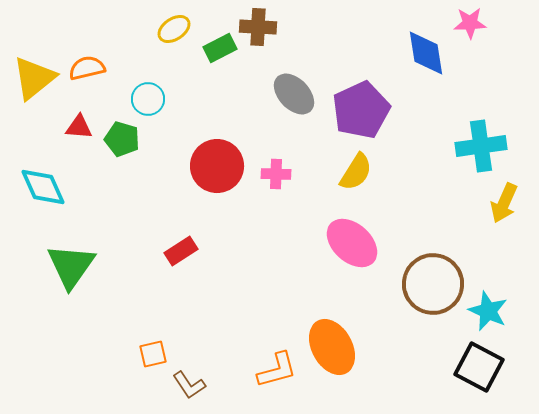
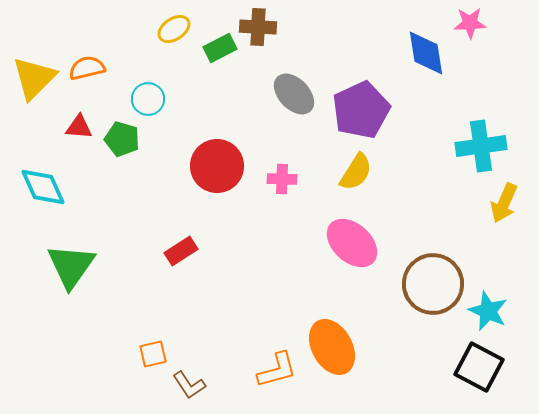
yellow triangle: rotated 6 degrees counterclockwise
pink cross: moved 6 px right, 5 px down
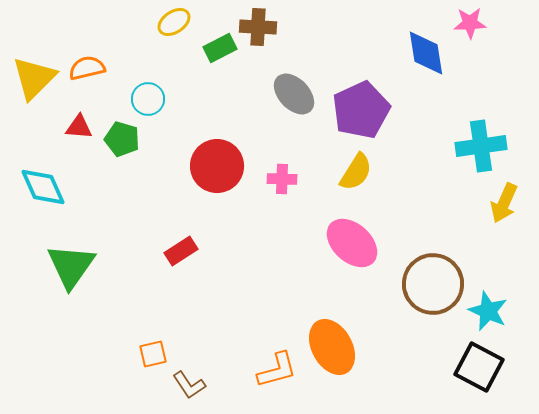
yellow ellipse: moved 7 px up
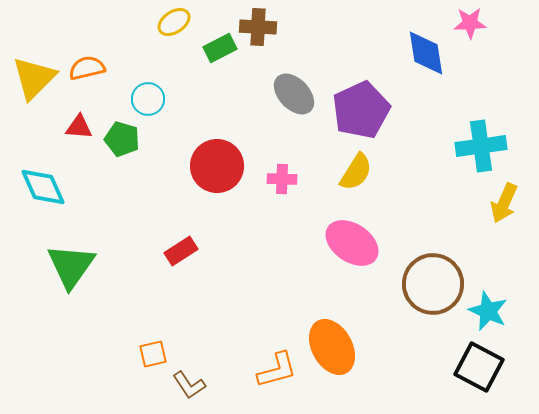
pink ellipse: rotated 8 degrees counterclockwise
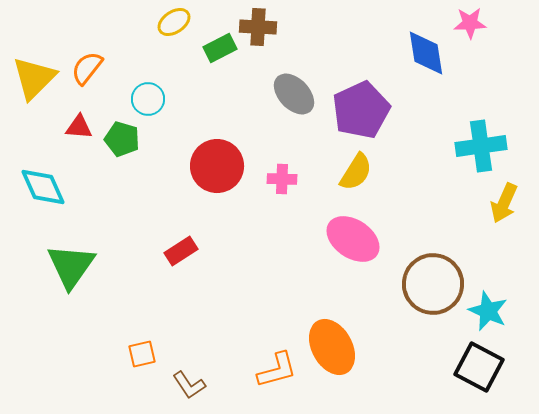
orange semicircle: rotated 39 degrees counterclockwise
pink ellipse: moved 1 px right, 4 px up
orange square: moved 11 px left
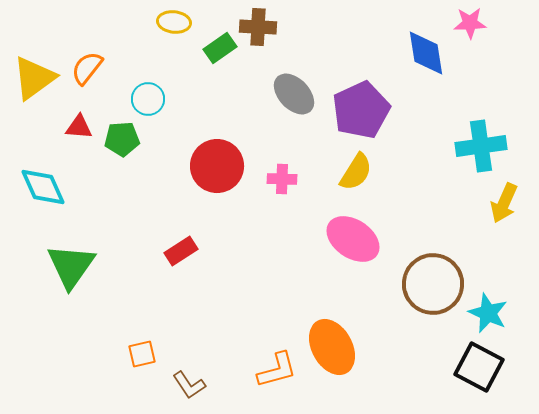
yellow ellipse: rotated 40 degrees clockwise
green rectangle: rotated 8 degrees counterclockwise
yellow triangle: rotated 9 degrees clockwise
green pentagon: rotated 20 degrees counterclockwise
cyan star: moved 2 px down
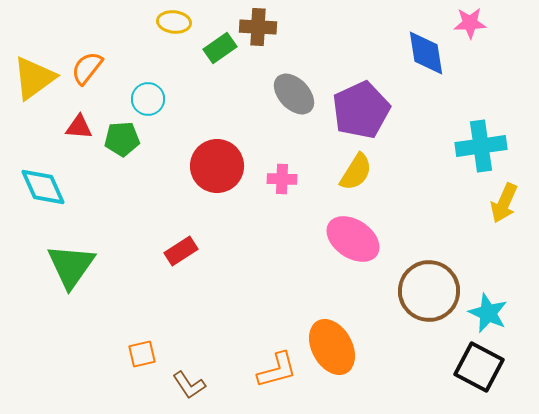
brown circle: moved 4 px left, 7 px down
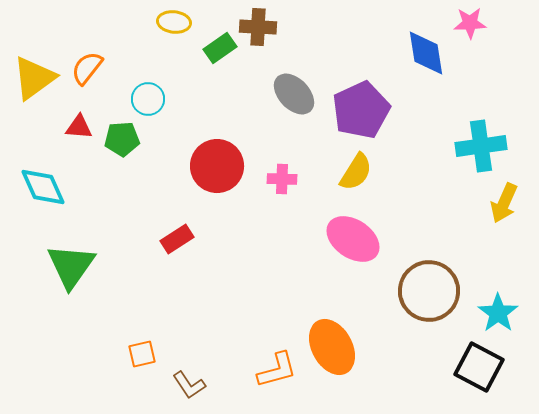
red rectangle: moved 4 px left, 12 px up
cyan star: moved 10 px right; rotated 12 degrees clockwise
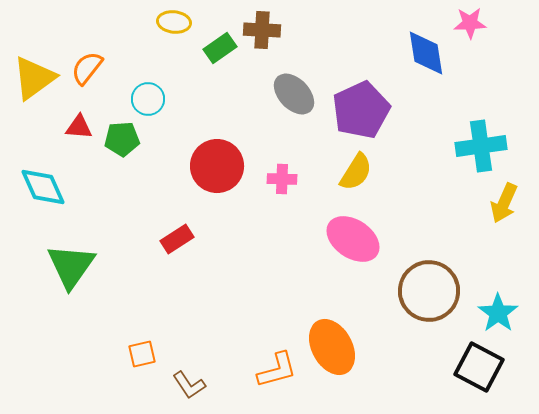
brown cross: moved 4 px right, 3 px down
